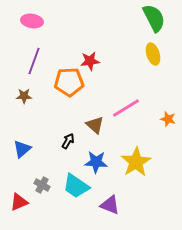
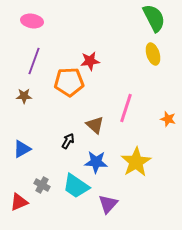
pink line: rotated 40 degrees counterclockwise
blue triangle: rotated 12 degrees clockwise
purple triangle: moved 2 px left, 1 px up; rotated 50 degrees clockwise
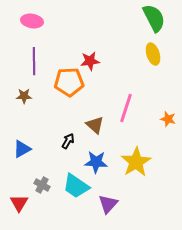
purple line: rotated 20 degrees counterclockwise
red triangle: moved 1 px down; rotated 36 degrees counterclockwise
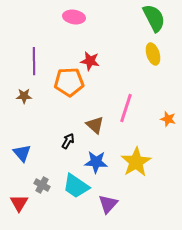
pink ellipse: moved 42 px right, 4 px up
red star: rotated 18 degrees clockwise
blue triangle: moved 4 px down; rotated 42 degrees counterclockwise
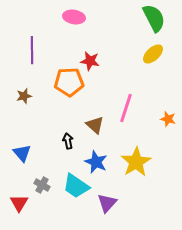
yellow ellipse: rotated 65 degrees clockwise
purple line: moved 2 px left, 11 px up
brown star: rotated 14 degrees counterclockwise
black arrow: rotated 42 degrees counterclockwise
blue star: rotated 20 degrees clockwise
purple triangle: moved 1 px left, 1 px up
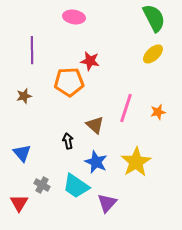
orange star: moved 10 px left, 7 px up; rotated 28 degrees counterclockwise
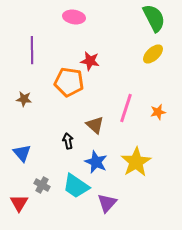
orange pentagon: rotated 12 degrees clockwise
brown star: moved 3 px down; rotated 21 degrees clockwise
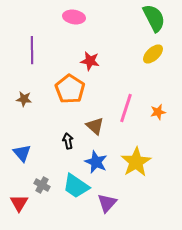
orange pentagon: moved 1 px right, 7 px down; rotated 24 degrees clockwise
brown triangle: moved 1 px down
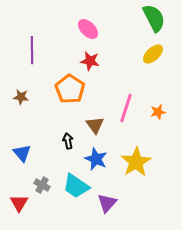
pink ellipse: moved 14 px right, 12 px down; rotated 35 degrees clockwise
brown star: moved 3 px left, 2 px up
brown triangle: moved 1 px up; rotated 12 degrees clockwise
blue star: moved 3 px up
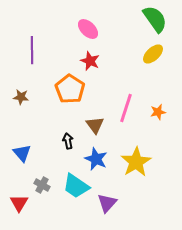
green semicircle: moved 1 px right, 1 px down; rotated 8 degrees counterclockwise
red star: rotated 12 degrees clockwise
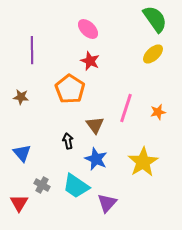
yellow star: moved 7 px right
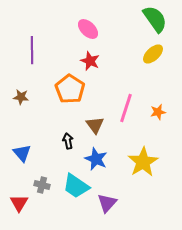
gray cross: rotated 14 degrees counterclockwise
